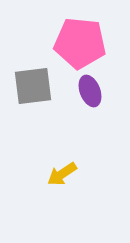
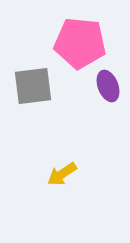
purple ellipse: moved 18 px right, 5 px up
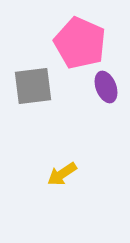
pink pentagon: rotated 18 degrees clockwise
purple ellipse: moved 2 px left, 1 px down
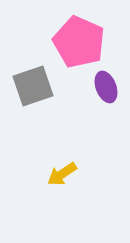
pink pentagon: moved 1 px left, 1 px up
gray square: rotated 12 degrees counterclockwise
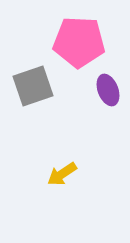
pink pentagon: rotated 21 degrees counterclockwise
purple ellipse: moved 2 px right, 3 px down
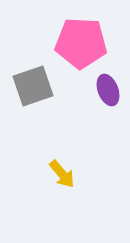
pink pentagon: moved 2 px right, 1 px down
yellow arrow: rotated 96 degrees counterclockwise
